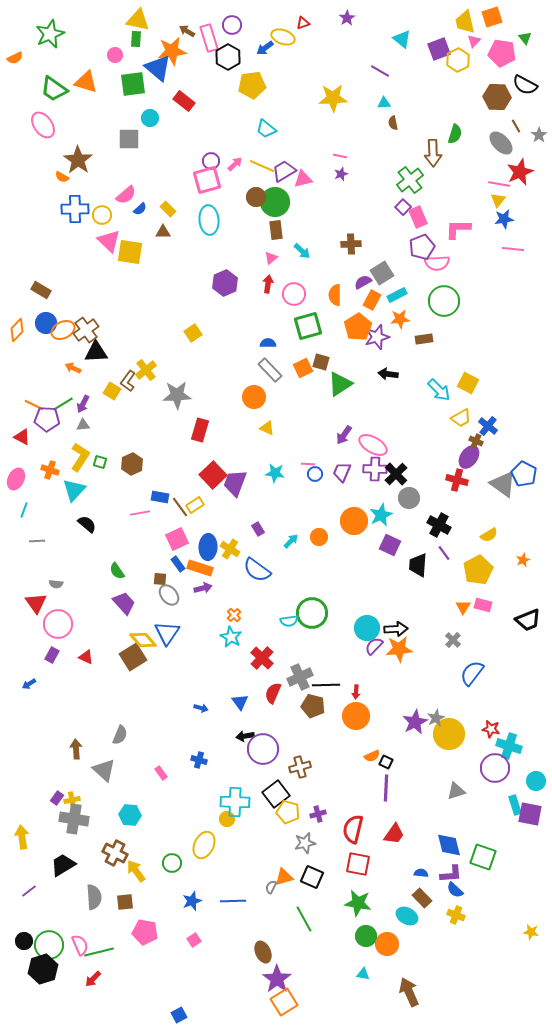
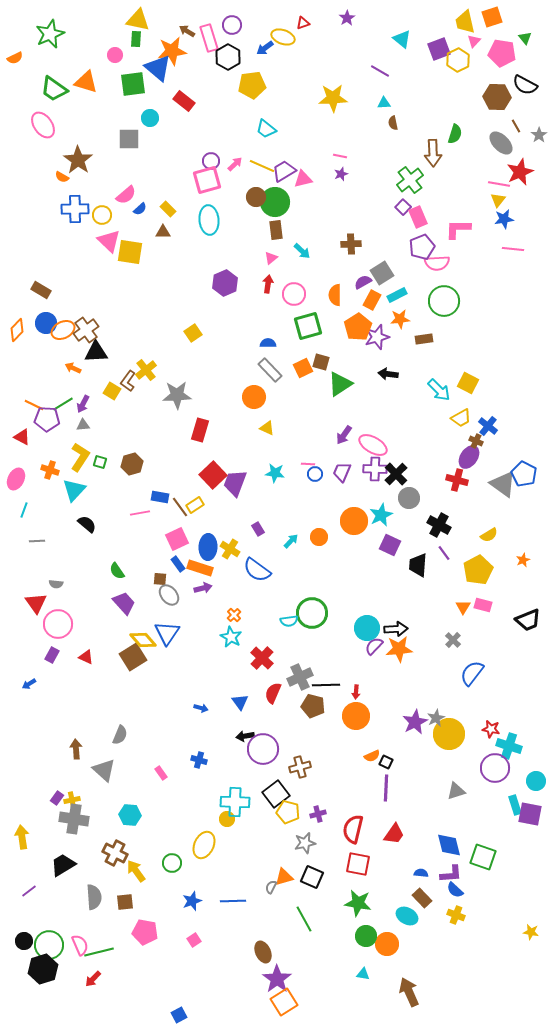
brown hexagon at (132, 464): rotated 10 degrees clockwise
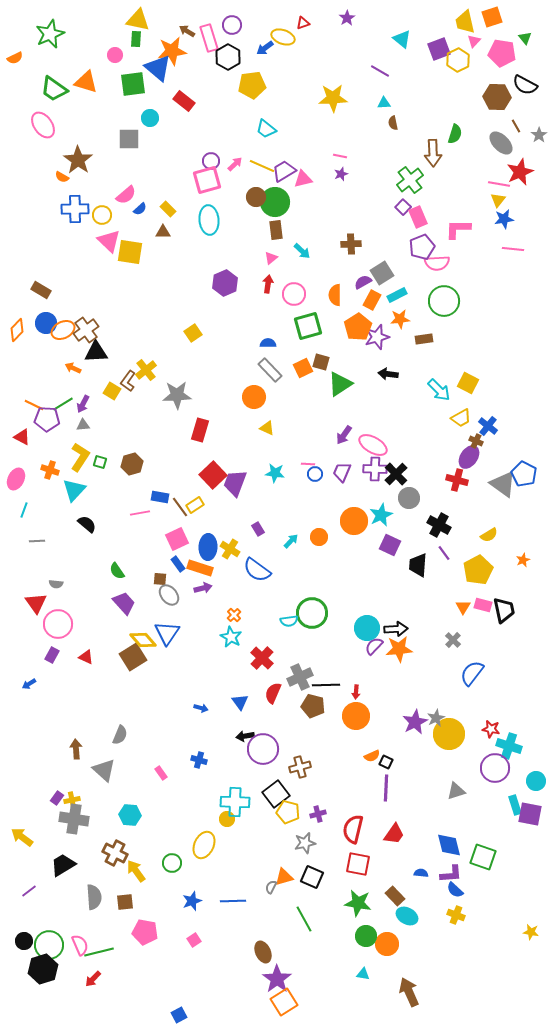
black trapezoid at (528, 620): moved 24 px left, 10 px up; rotated 80 degrees counterclockwise
yellow arrow at (22, 837): rotated 45 degrees counterclockwise
brown rectangle at (422, 898): moved 27 px left, 2 px up
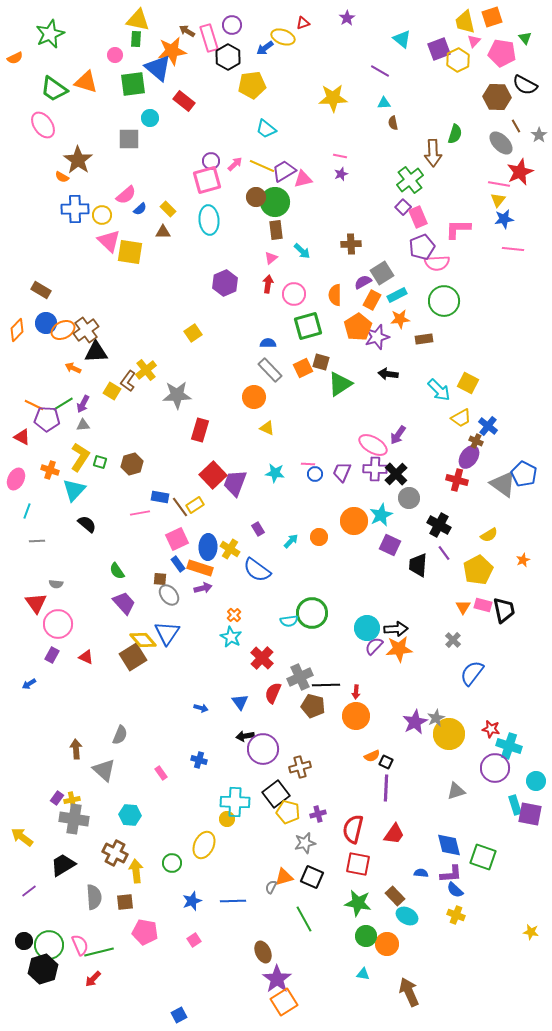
purple arrow at (344, 435): moved 54 px right
cyan line at (24, 510): moved 3 px right, 1 px down
yellow arrow at (136, 871): rotated 30 degrees clockwise
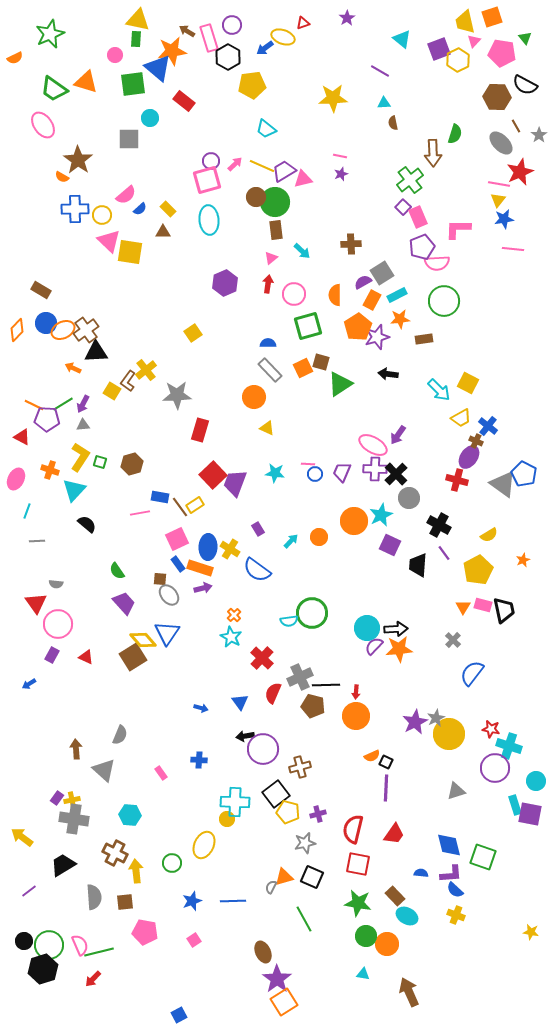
blue cross at (199, 760): rotated 14 degrees counterclockwise
